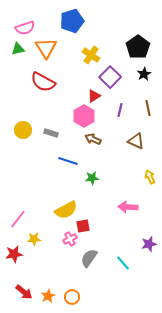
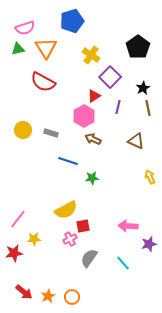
black star: moved 1 px left, 14 px down
purple line: moved 2 px left, 3 px up
pink arrow: moved 19 px down
red star: moved 1 px up
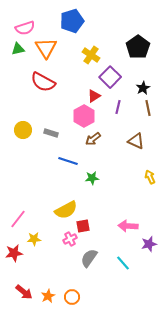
brown arrow: rotated 63 degrees counterclockwise
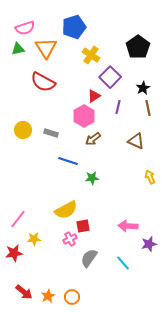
blue pentagon: moved 2 px right, 6 px down
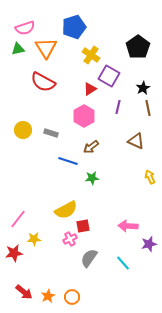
purple square: moved 1 px left, 1 px up; rotated 15 degrees counterclockwise
red triangle: moved 4 px left, 7 px up
brown arrow: moved 2 px left, 8 px down
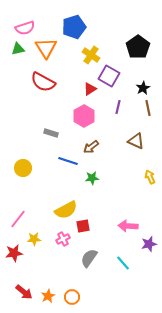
yellow circle: moved 38 px down
pink cross: moved 7 px left
